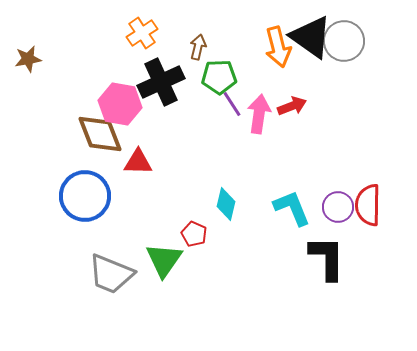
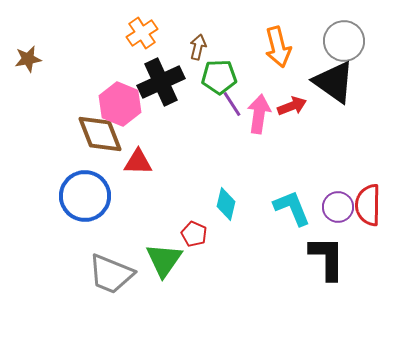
black triangle: moved 23 px right, 45 px down
pink hexagon: rotated 12 degrees clockwise
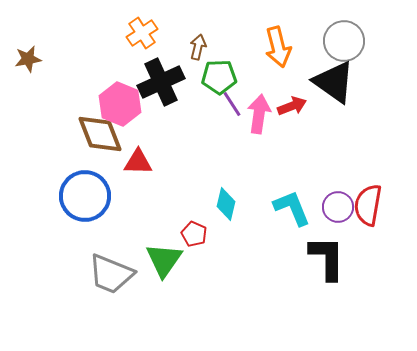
red semicircle: rotated 9 degrees clockwise
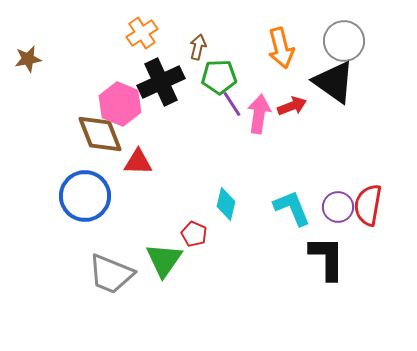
orange arrow: moved 3 px right, 1 px down
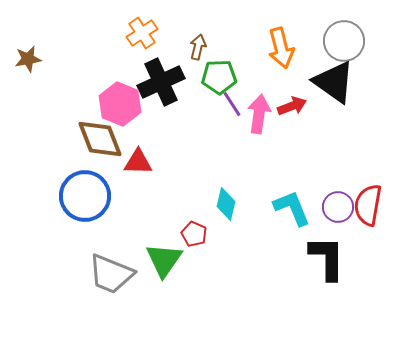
brown diamond: moved 5 px down
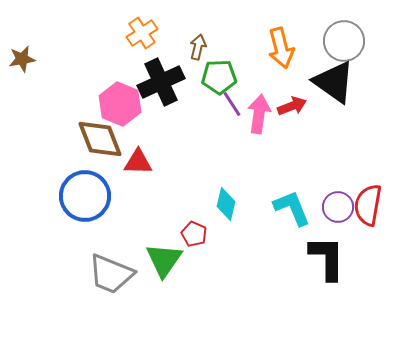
brown star: moved 6 px left
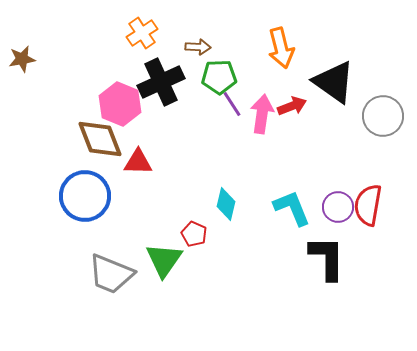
gray circle: moved 39 px right, 75 px down
brown arrow: rotated 80 degrees clockwise
pink arrow: moved 3 px right
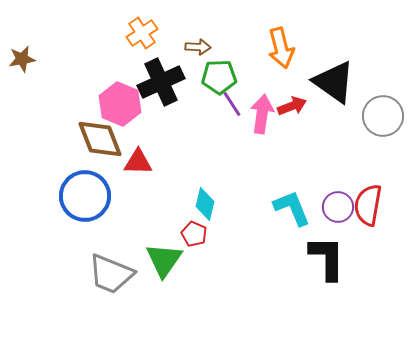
cyan diamond: moved 21 px left
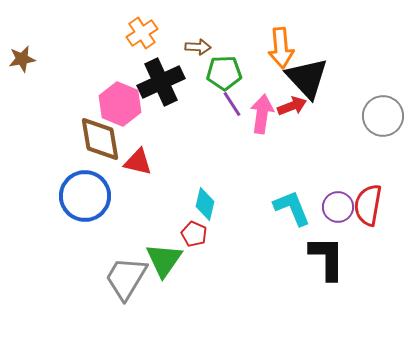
orange arrow: rotated 9 degrees clockwise
green pentagon: moved 5 px right, 4 px up
black triangle: moved 27 px left, 4 px up; rotated 12 degrees clockwise
brown diamond: rotated 12 degrees clockwise
red triangle: rotated 12 degrees clockwise
gray trapezoid: moved 15 px right, 4 px down; rotated 99 degrees clockwise
